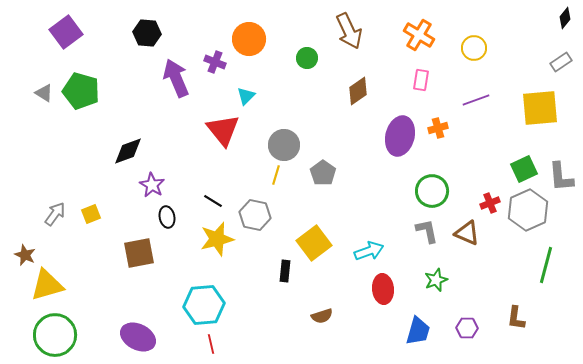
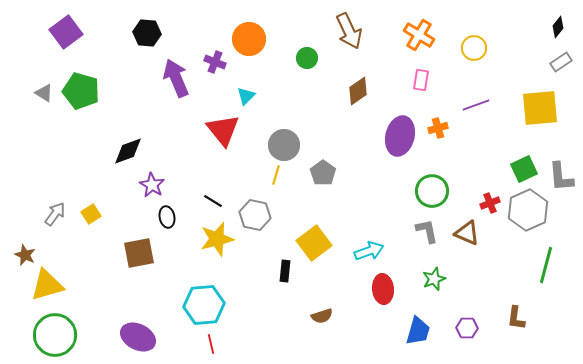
black diamond at (565, 18): moved 7 px left, 9 px down
purple line at (476, 100): moved 5 px down
yellow square at (91, 214): rotated 12 degrees counterclockwise
green star at (436, 280): moved 2 px left, 1 px up
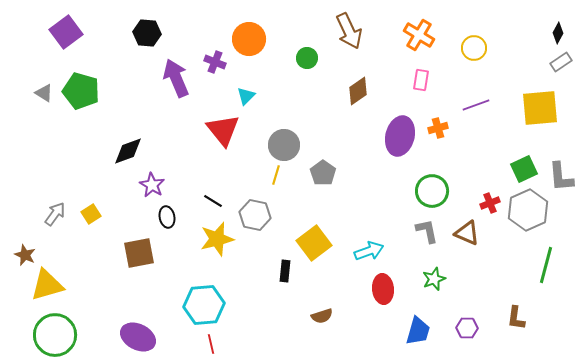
black diamond at (558, 27): moved 6 px down; rotated 10 degrees counterclockwise
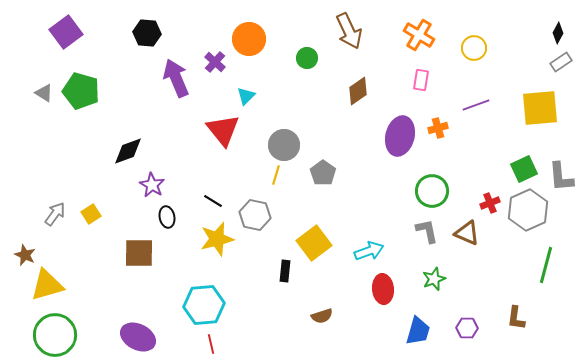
purple cross at (215, 62): rotated 20 degrees clockwise
brown square at (139, 253): rotated 12 degrees clockwise
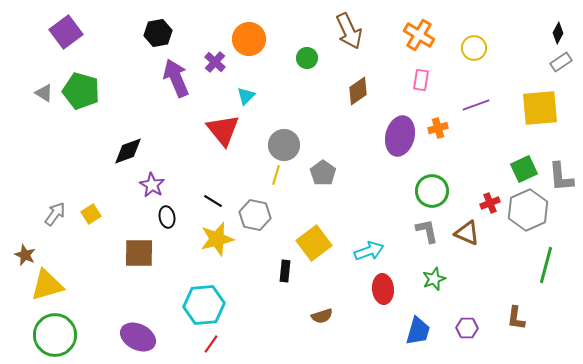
black hexagon at (147, 33): moved 11 px right; rotated 16 degrees counterclockwise
red line at (211, 344): rotated 48 degrees clockwise
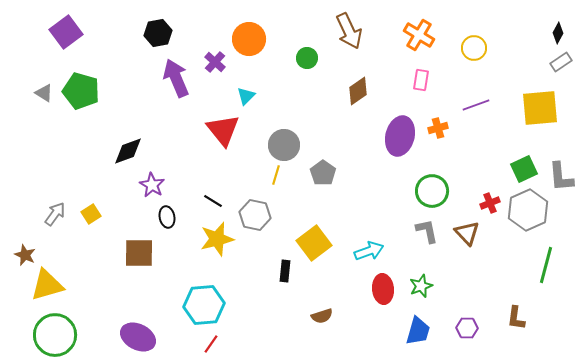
brown triangle at (467, 233): rotated 24 degrees clockwise
green star at (434, 279): moved 13 px left, 7 px down
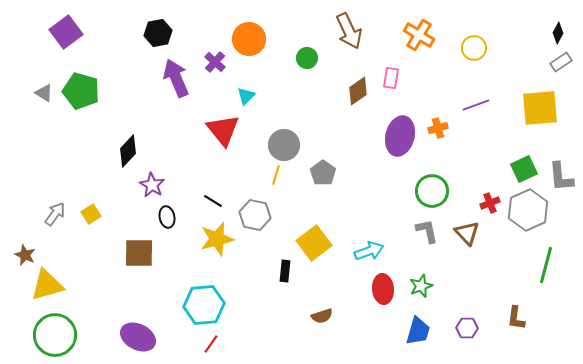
pink rectangle at (421, 80): moved 30 px left, 2 px up
black diamond at (128, 151): rotated 28 degrees counterclockwise
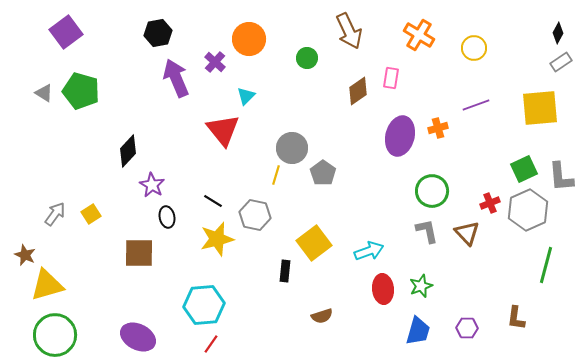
gray circle at (284, 145): moved 8 px right, 3 px down
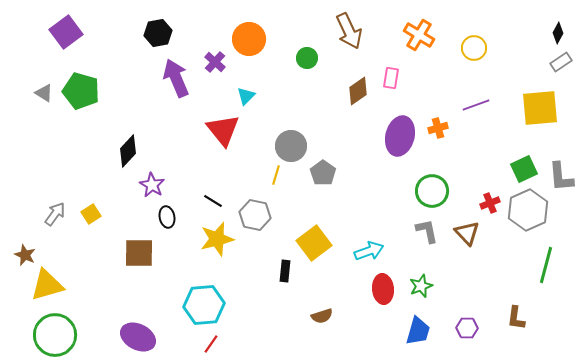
gray circle at (292, 148): moved 1 px left, 2 px up
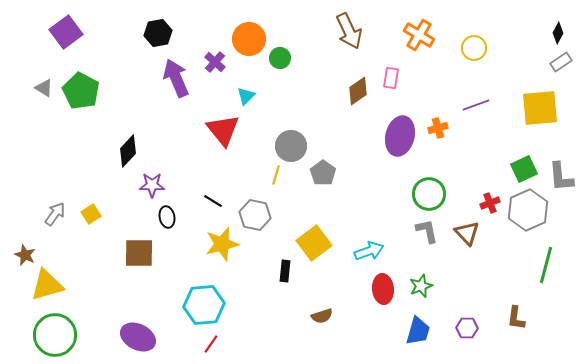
green circle at (307, 58): moved 27 px left
green pentagon at (81, 91): rotated 12 degrees clockwise
gray triangle at (44, 93): moved 5 px up
purple star at (152, 185): rotated 30 degrees counterclockwise
green circle at (432, 191): moved 3 px left, 3 px down
yellow star at (217, 239): moved 5 px right, 5 px down
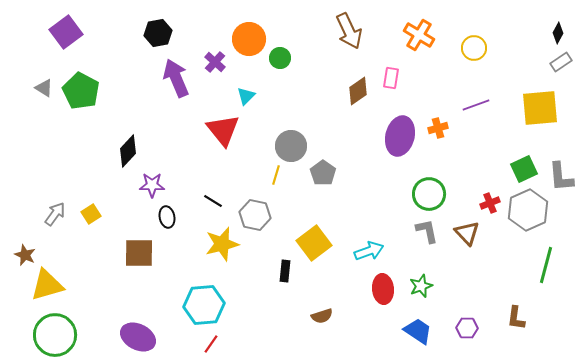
blue trapezoid at (418, 331): rotated 72 degrees counterclockwise
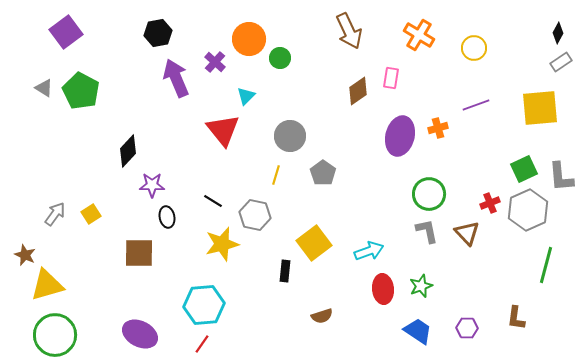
gray circle at (291, 146): moved 1 px left, 10 px up
purple ellipse at (138, 337): moved 2 px right, 3 px up
red line at (211, 344): moved 9 px left
